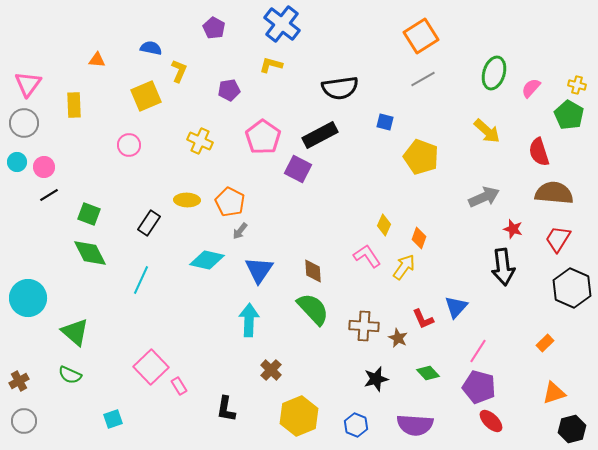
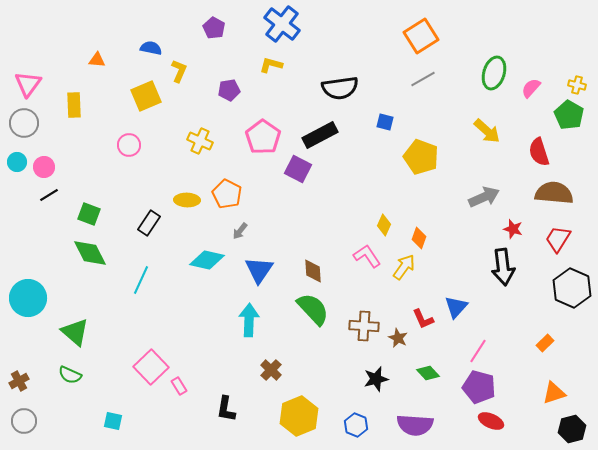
orange pentagon at (230, 202): moved 3 px left, 8 px up
cyan square at (113, 419): moved 2 px down; rotated 30 degrees clockwise
red ellipse at (491, 421): rotated 20 degrees counterclockwise
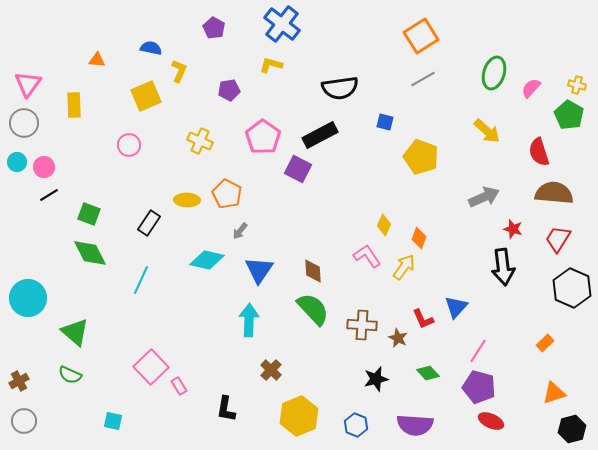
brown cross at (364, 326): moved 2 px left, 1 px up
